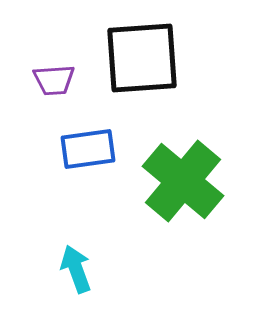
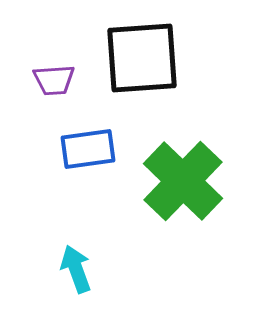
green cross: rotated 4 degrees clockwise
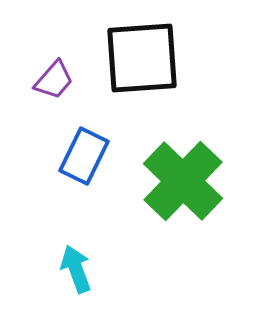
purple trapezoid: rotated 45 degrees counterclockwise
blue rectangle: moved 4 px left, 7 px down; rotated 56 degrees counterclockwise
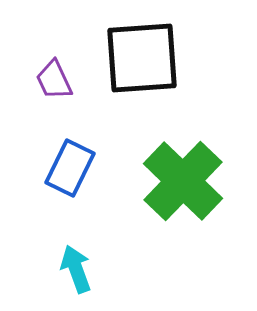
purple trapezoid: rotated 114 degrees clockwise
blue rectangle: moved 14 px left, 12 px down
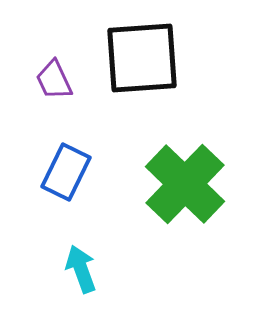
blue rectangle: moved 4 px left, 4 px down
green cross: moved 2 px right, 3 px down
cyan arrow: moved 5 px right
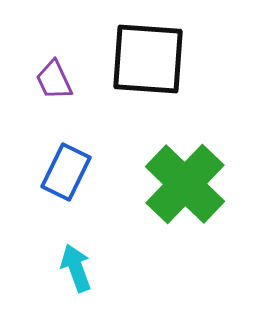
black square: moved 6 px right, 1 px down; rotated 8 degrees clockwise
cyan arrow: moved 5 px left, 1 px up
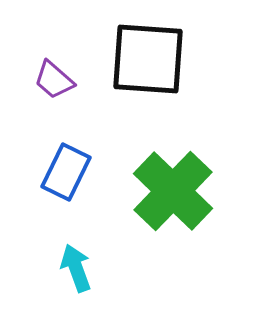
purple trapezoid: rotated 24 degrees counterclockwise
green cross: moved 12 px left, 7 px down
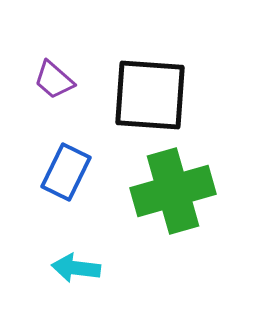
black square: moved 2 px right, 36 px down
green cross: rotated 30 degrees clockwise
cyan arrow: rotated 63 degrees counterclockwise
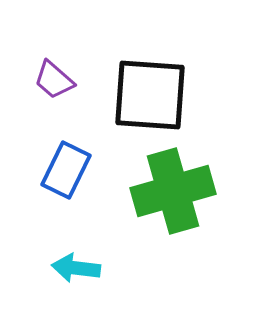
blue rectangle: moved 2 px up
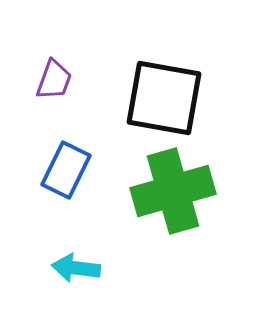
purple trapezoid: rotated 111 degrees counterclockwise
black square: moved 14 px right, 3 px down; rotated 6 degrees clockwise
